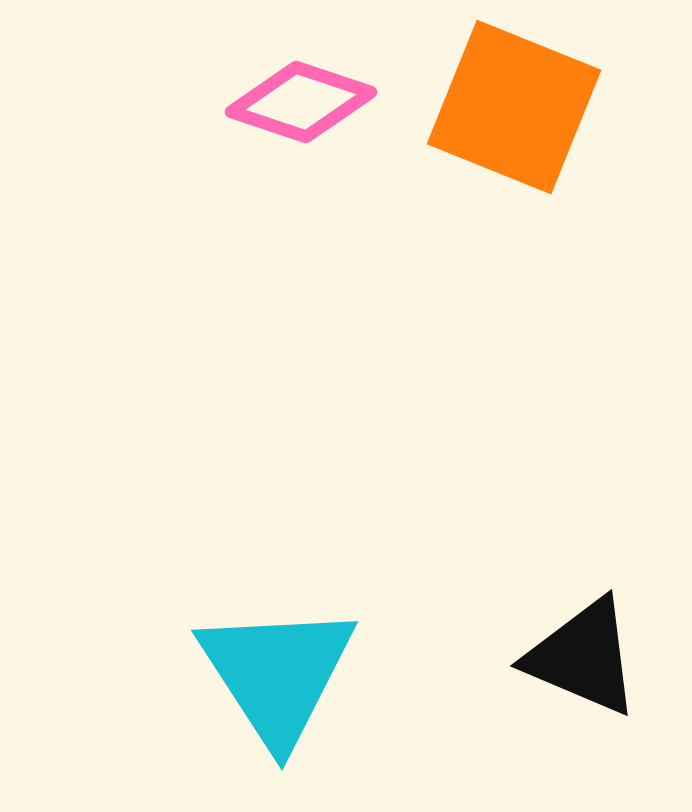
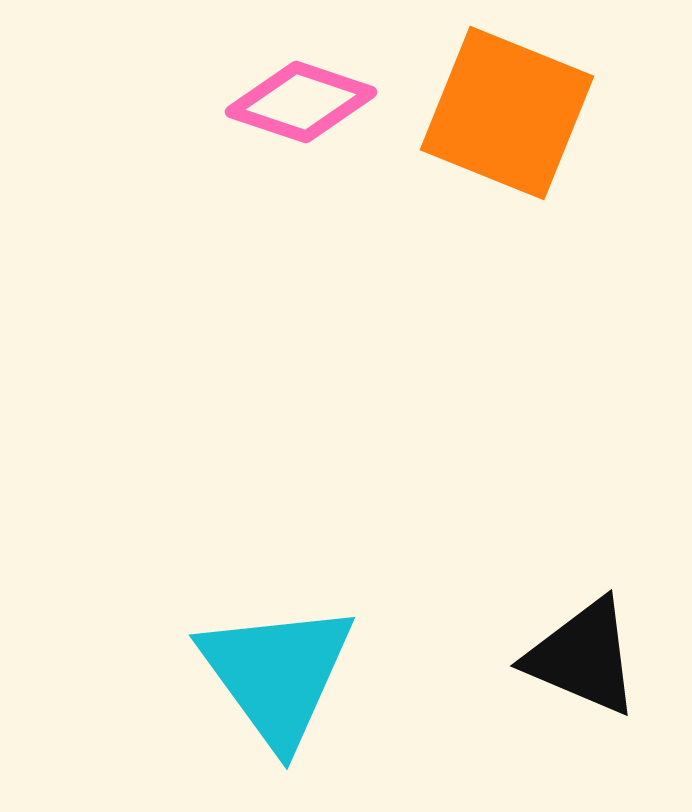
orange square: moved 7 px left, 6 px down
cyan triangle: rotated 3 degrees counterclockwise
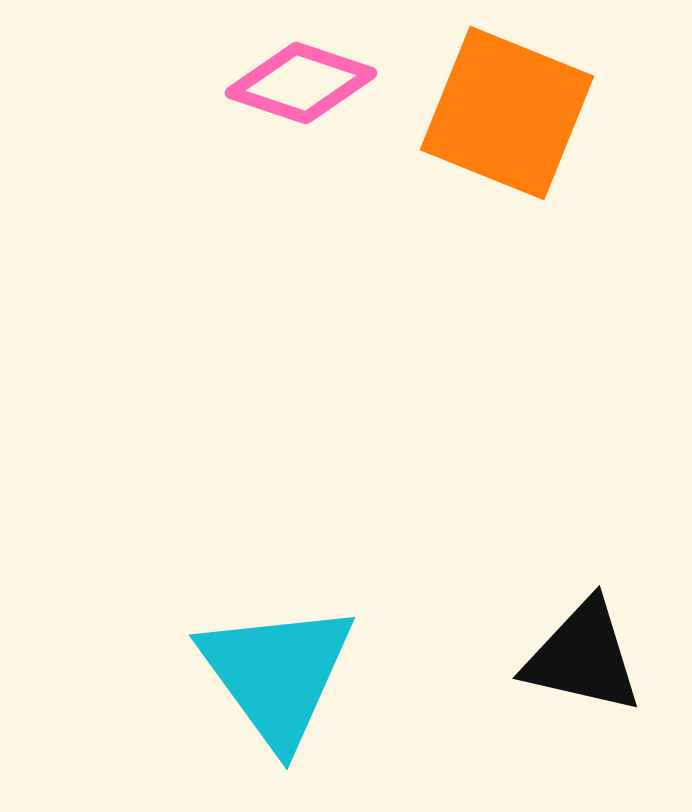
pink diamond: moved 19 px up
black triangle: rotated 10 degrees counterclockwise
